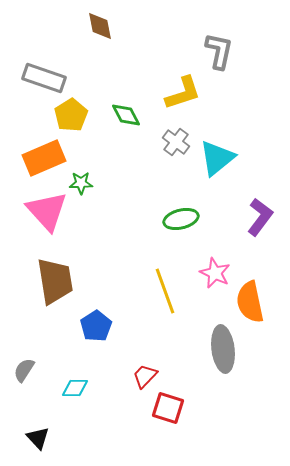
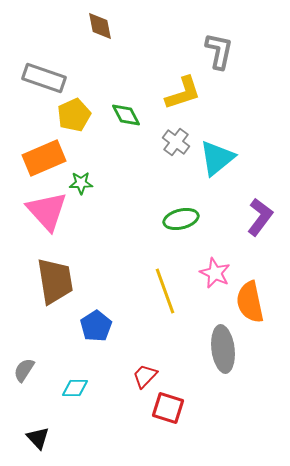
yellow pentagon: moved 3 px right; rotated 8 degrees clockwise
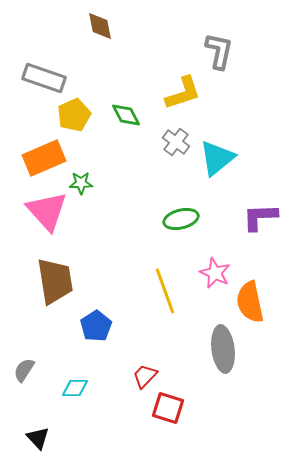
purple L-shape: rotated 129 degrees counterclockwise
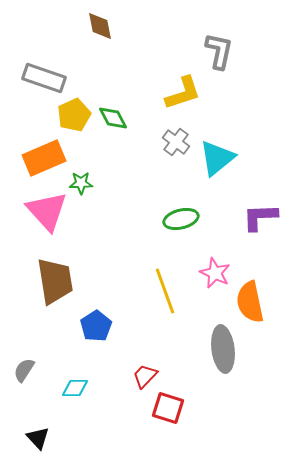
green diamond: moved 13 px left, 3 px down
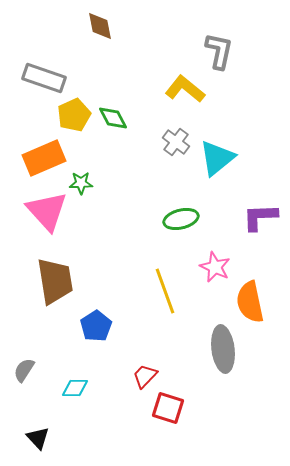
yellow L-shape: moved 2 px right, 4 px up; rotated 123 degrees counterclockwise
pink star: moved 6 px up
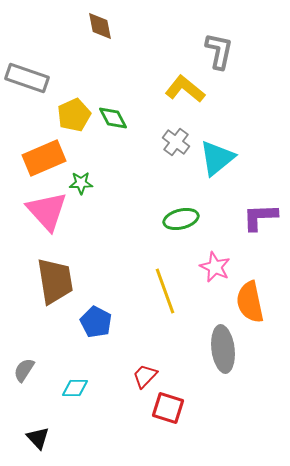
gray rectangle: moved 17 px left
blue pentagon: moved 4 px up; rotated 12 degrees counterclockwise
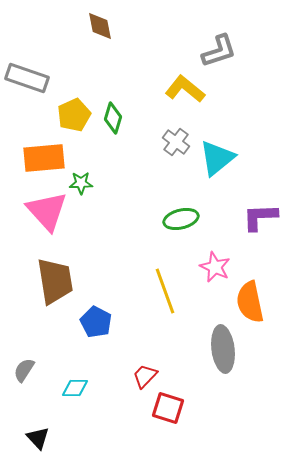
gray L-shape: rotated 60 degrees clockwise
green diamond: rotated 44 degrees clockwise
orange rectangle: rotated 18 degrees clockwise
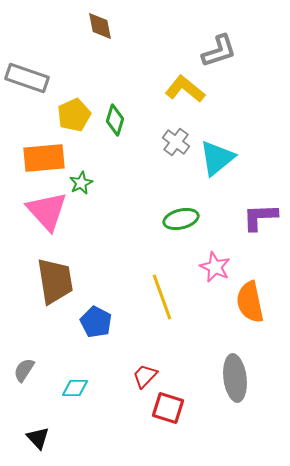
green diamond: moved 2 px right, 2 px down
green star: rotated 25 degrees counterclockwise
yellow line: moved 3 px left, 6 px down
gray ellipse: moved 12 px right, 29 px down
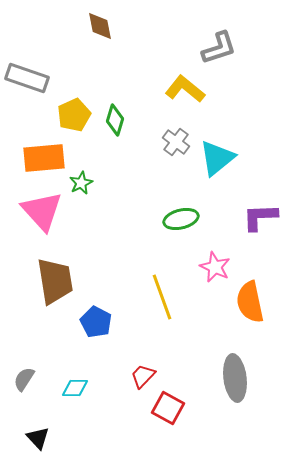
gray L-shape: moved 3 px up
pink triangle: moved 5 px left
gray semicircle: moved 9 px down
red trapezoid: moved 2 px left
red square: rotated 12 degrees clockwise
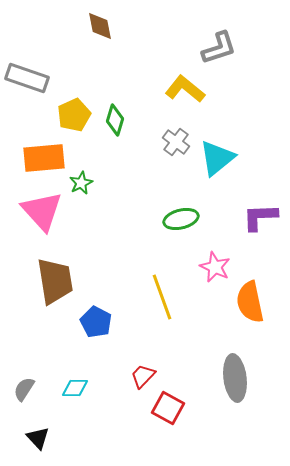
gray semicircle: moved 10 px down
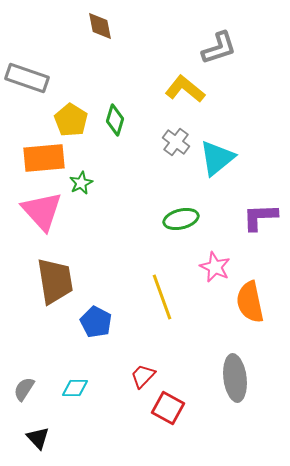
yellow pentagon: moved 3 px left, 5 px down; rotated 16 degrees counterclockwise
